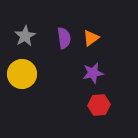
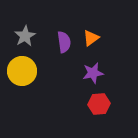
purple semicircle: moved 4 px down
yellow circle: moved 3 px up
red hexagon: moved 1 px up
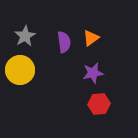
yellow circle: moved 2 px left, 1 px up
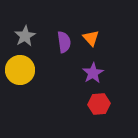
orange triangle: rotated 36 degrees counterclockwise
purple star: rotated 20 degrees counterclockwise
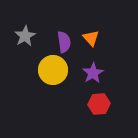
yellow circle: moved 33 px right
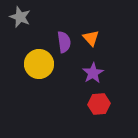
gray star: moved 5 px left, 19 px up; rotated 20 degrees counterclockwise
yellow circle: moved 14 px left, 6 px up
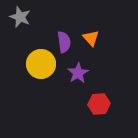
yellow circle: moved 2 px right
purple star: moved 15 px left
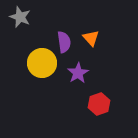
yellow circle: moved 1 px right, 1 px up
red hexagon: rotated 15 degrees counterclockwise
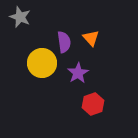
red hexagon: moved 6 px left
